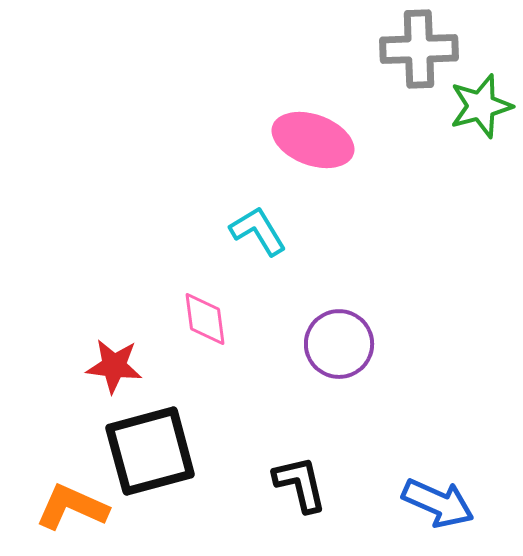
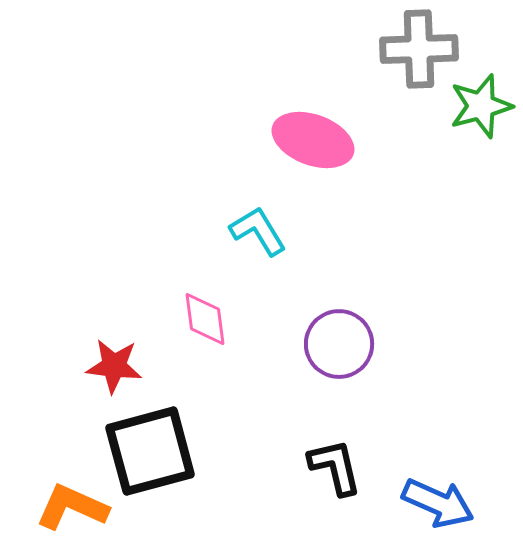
black L-shape: moved 35 px right, 17 px up
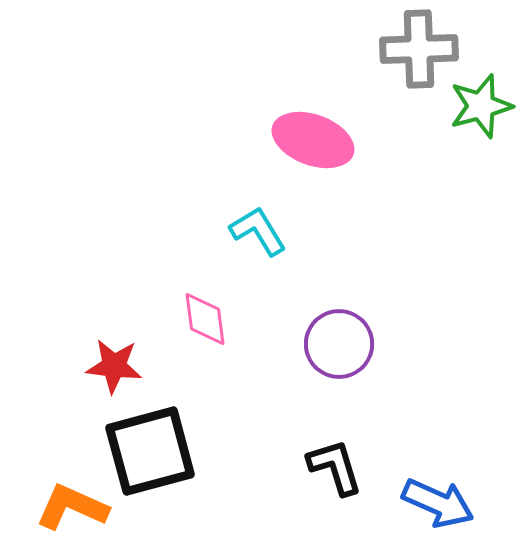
black L-shape: rotated 4 degrees counterclockwise
